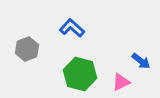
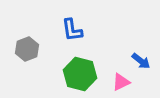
blue L-shape: moved 2 px down; rotated 140 degrees counterclockwise
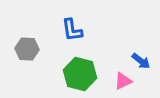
gray hexagon: rotated 25 degrees clockwise
pink triangle: moved 2 px right, 1 px up
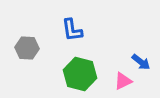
gray hexagon: moved 1 px up
blue arrow: moved 1 px down
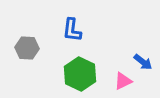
blue L-shape: rotated 15 degrees clockwise
blue arrow: moved 2 px right
green hexagon: rotated 12 degrees clockwise
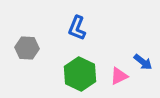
blue L-shape: moved 5 px right, 2 px up; rotated 15 degrees clockwise
pink triangle: moved 4 px left, 5 px up
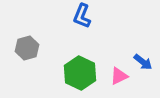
blue L-shape: moved 5 px right, 12 px up
gray hexagon: rotated 20 degrees counterclockwise
green hexagon: moved 1 px up
